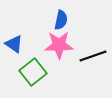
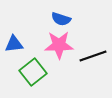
blue semicircle: moved 1 px up; rotated 96 degrees clockwise
blue triangle: rotated 42 degrees counterclockwise
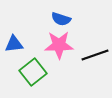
black line: moved 2 px right, 1 px up
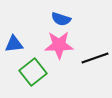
black line: moved 3 px down
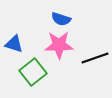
blue triangle: rotated 24 degrees clockwise
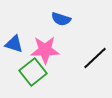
pink star: moved 14 px left, 5 px down
black line: rotated 24 degrees counterclockwise
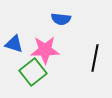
blue semicircle: rotated 12 degrees counterclockwise
black line: rotated 36 degrees counterclockwise
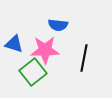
blue semicircle: moved 3 px left, 6 px down
black line: moved 11 px left
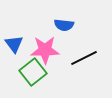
blue semicircle: moved 6 px right
blue triangle: rotated 36 degrees clockwise
black line: rotated 52 degrees clockwise
